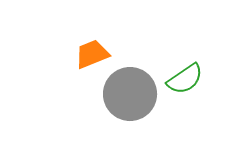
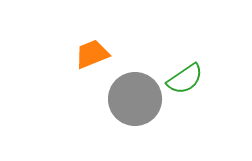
gray circle: moved 5 px right, 5 px down
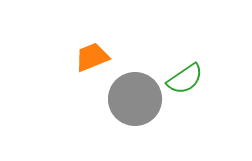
orange trapezoid: moved 3 px down
